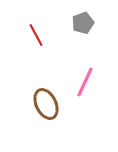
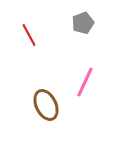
red line: moved 7 px left
brown ellipse: moved 1 px down
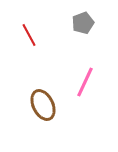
brown ellipse: moved 3 px left
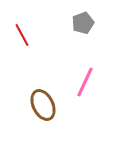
red line: moved 7 px left
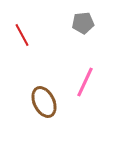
gray pentagon: rotated 15 degrees clockwise
brown ellipse: moved 1 px right, 3 px up
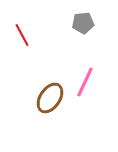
brown ellipse: moved 6 px right, 4 px up; rotated 60 degrees clockwise
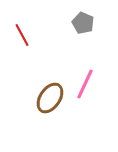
gray pentagon: rotated 30 degrees clockwise
pink line: moved 2 px down
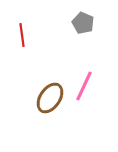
red line: rotated 20 degrees clockwise
pink line: moved 1 px left, 2 px down
